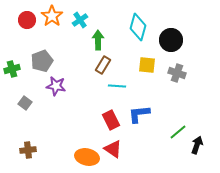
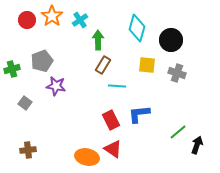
cyan diamond: moved 1 px left, 1 px down
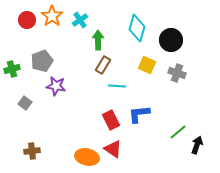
yellow square: rotated 18 degrees clockwise
brown cross: moved 4 px right, 1 px down
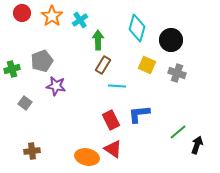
red circle: moved 5 px left, 7 px up
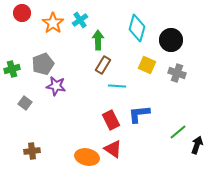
orange star: moved 1 px right, 7 px down
gray pentagon: moved 1 px right, 3 px down
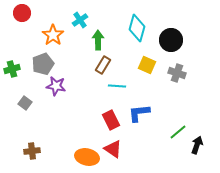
orange star: moved 12 px down
blue L-shape: moved 1 px up
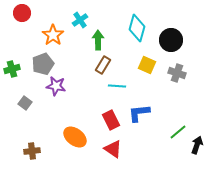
orange ellipse: moved 12 px left, 20 px up; rotated 25 degrees clockwise
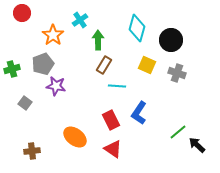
brown rectangle: moved 1 px right
blue L-shape: rotated 50 degrees counterclockwise
black arrow: rotated 66 degrees counterclockwise
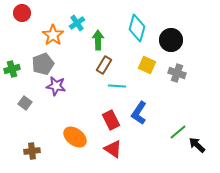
cyan cross: moved 3 px left, 3 px down
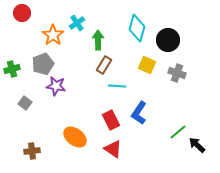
black circle: moved 3 px left
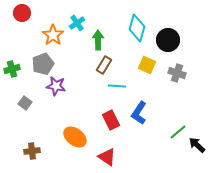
red triangle: moved 6 px left, 8 px down
